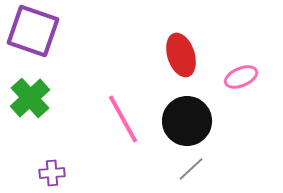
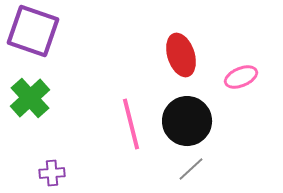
pink line: moved 8 px right, 5 px down; rotated 15 degrees clockwise
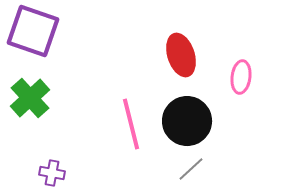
pink ellipse: rotated 60 degrees counterclockwise
purple cross: rotated 15 degrees clockwise
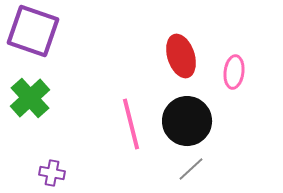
red ellipse: moved 1 px down
pink ellipse: moved 7 px left, 5 px up
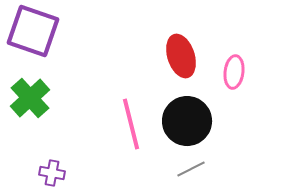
gray line: rotated 16 degrees clockwise
